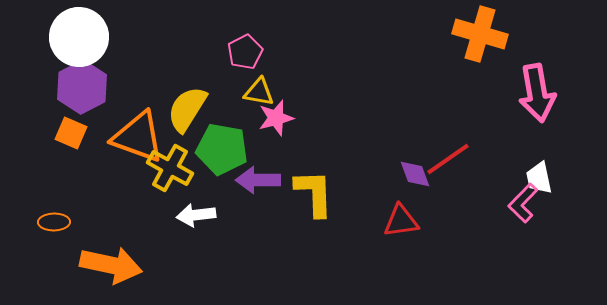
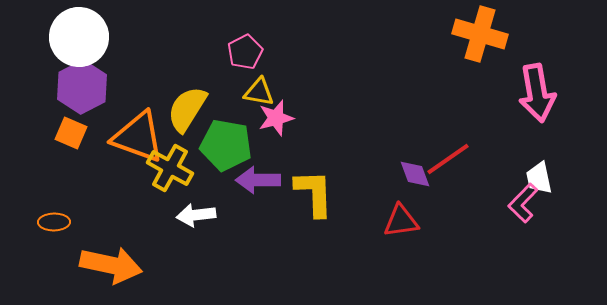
green pentagon: moved 4 px right, 4 px up
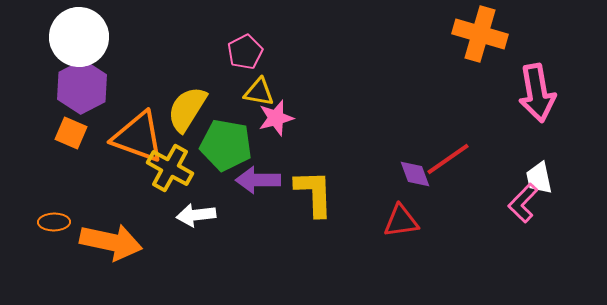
orange arrow: moved 23 px up
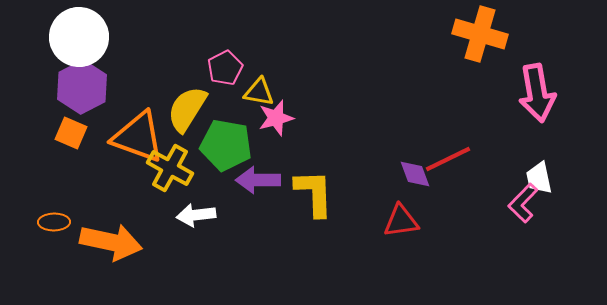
pink pentagon: moved 20 px left, 16 px down
red line: rotated 9 degrees clockwise
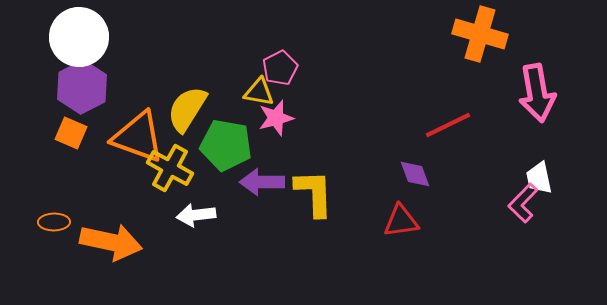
pink pentagon: moved 55 px right
red line: moved 34 px up
purple arrow: moved 4 px right, 2 px down
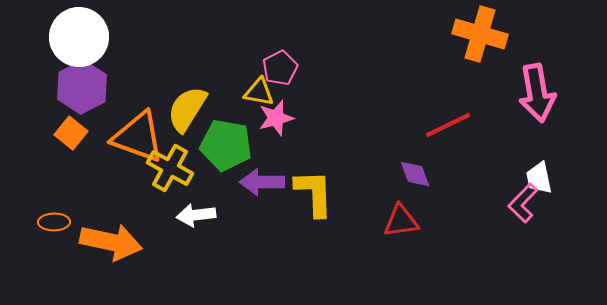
orange square: rotated 16 degrees clockwise
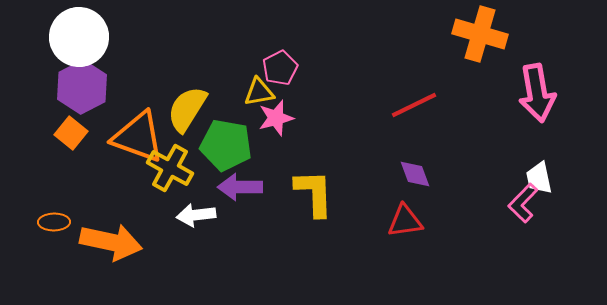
yellow triangle: rotated 20 degrees counterclockwise
red line: moved 34 px left, 20 px up
purple arrow: moved 22 px left, 5 px down
red triangle: moved 4 px right
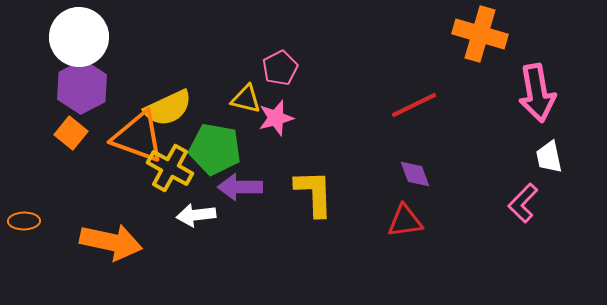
yellow triangle: moved 13 px left, 7 px down; rotated 24 degrees clockwise
yellow semicircle: moved 19 px left, 1 px up; rotated 147 degrees counterclockwise
green pentagon: moved 11 px left, 4 px down
white trapezoid: moved 10 px right, 21 px up
orange ellipse: moved 30 px left, 1 px up
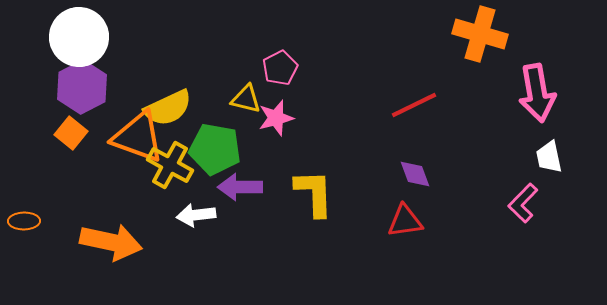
yellow cross: moved 3 px up
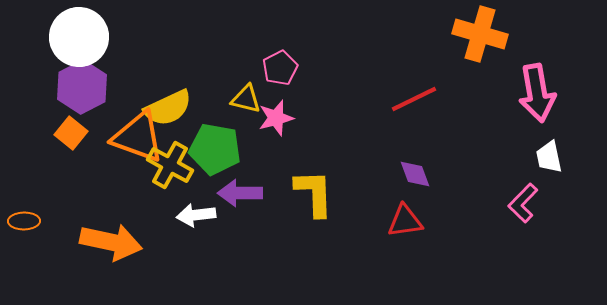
red line: moved 6 px up
purple arrow: moved 6 px down
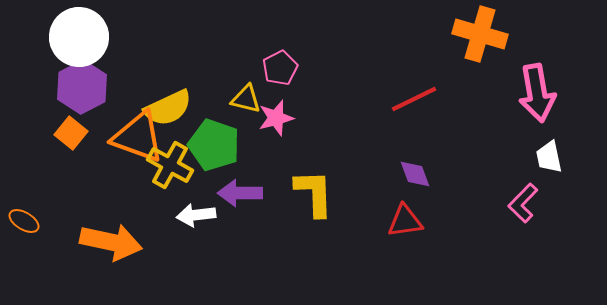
green pentagon: moved 1 px left, 4 px up; rotated 9 degrees clockwise
orange ellipse: rotated 32 degrees clockwise
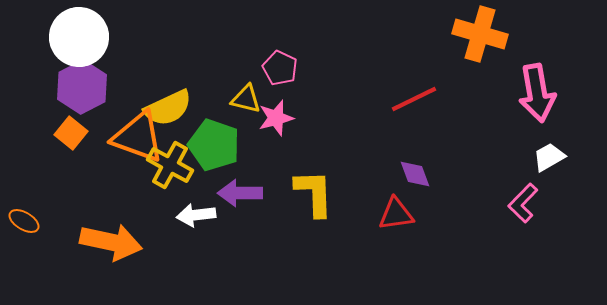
pink pentagon: rotated 20 degrees counterclockwise
white trapezoid: rotated 72 degrees clockwise
red triangle: moved 9 px left, 7 px up
